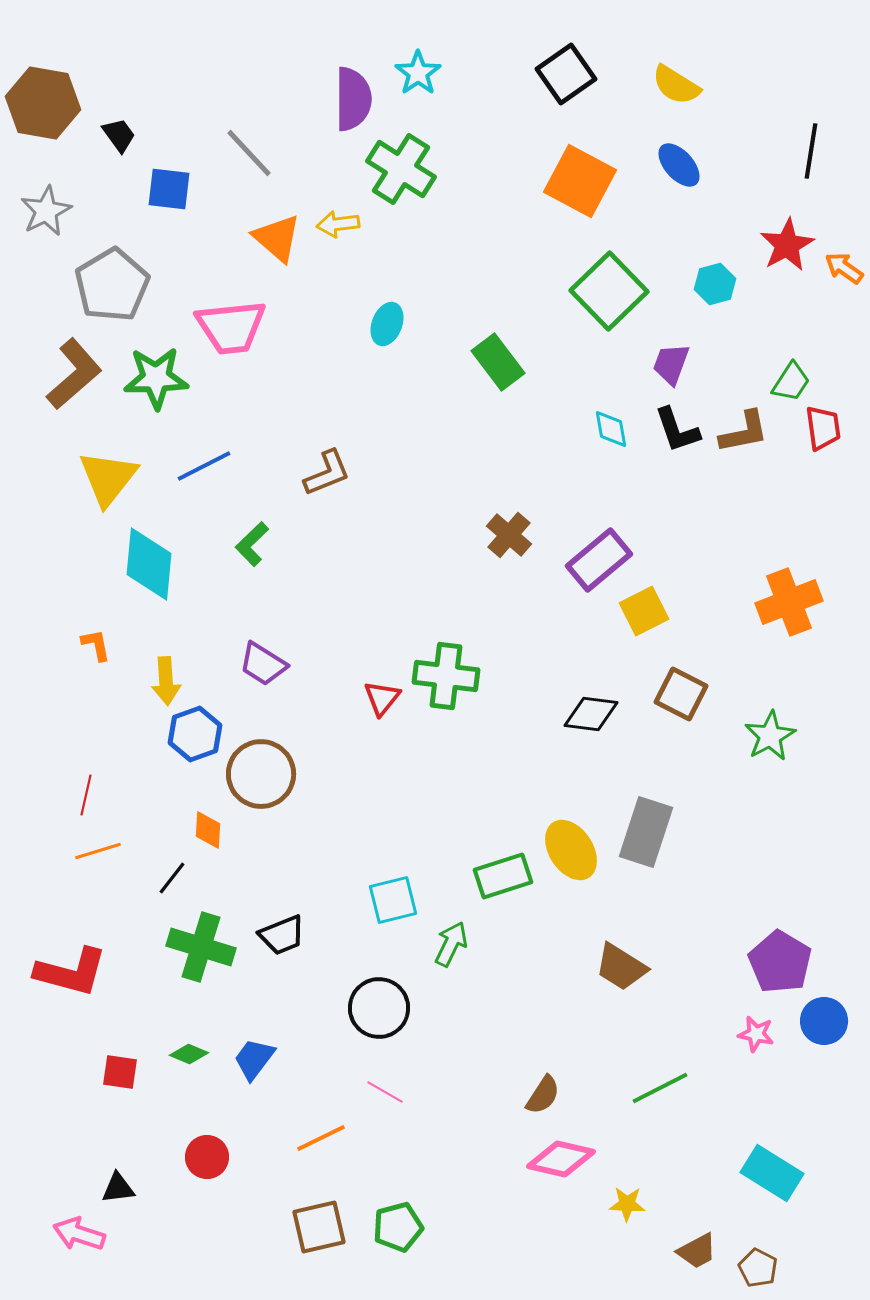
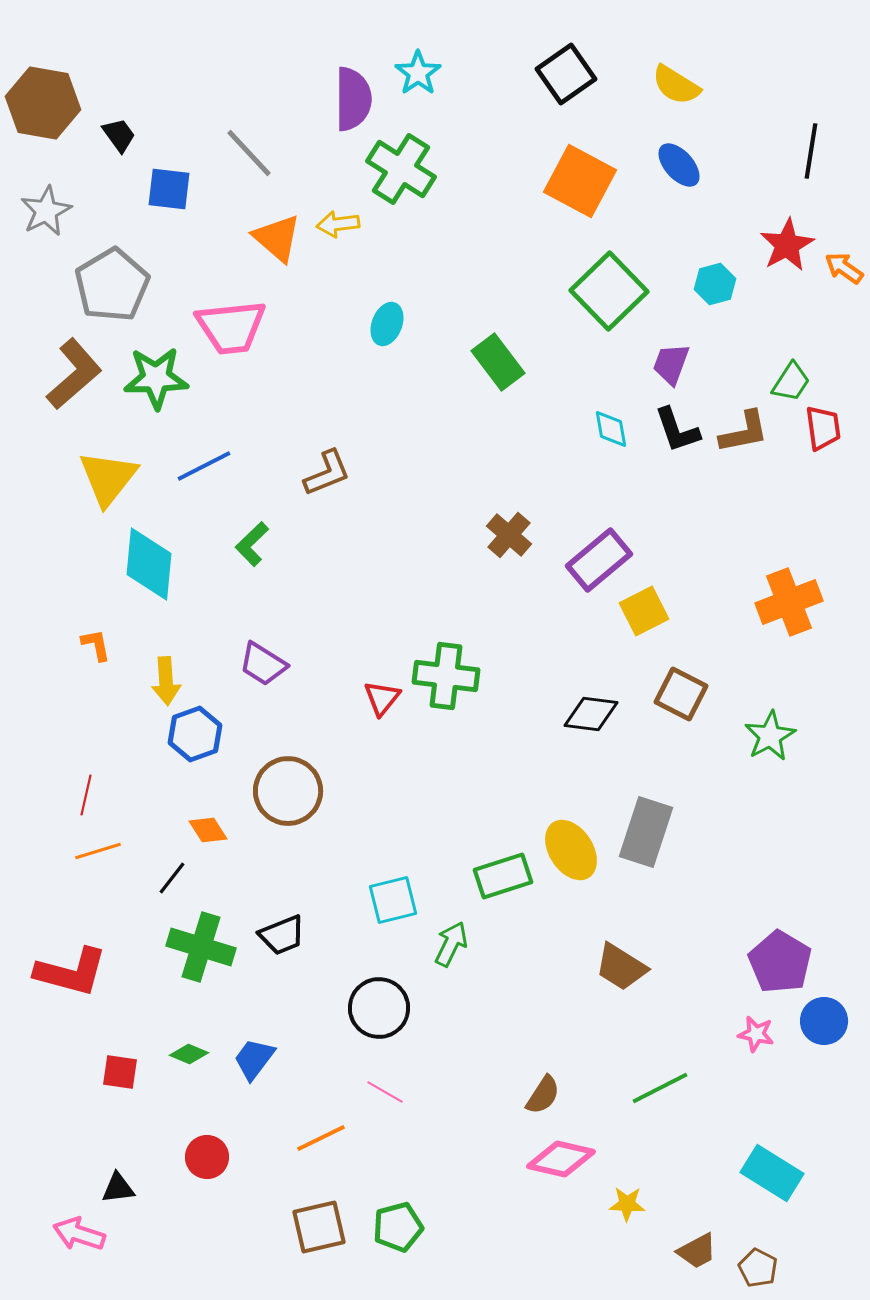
brown circle at (261, 774): moved 27 px right, 17 px down
orange diamond at (208, 830): rotated 36 degrees counterclockwise
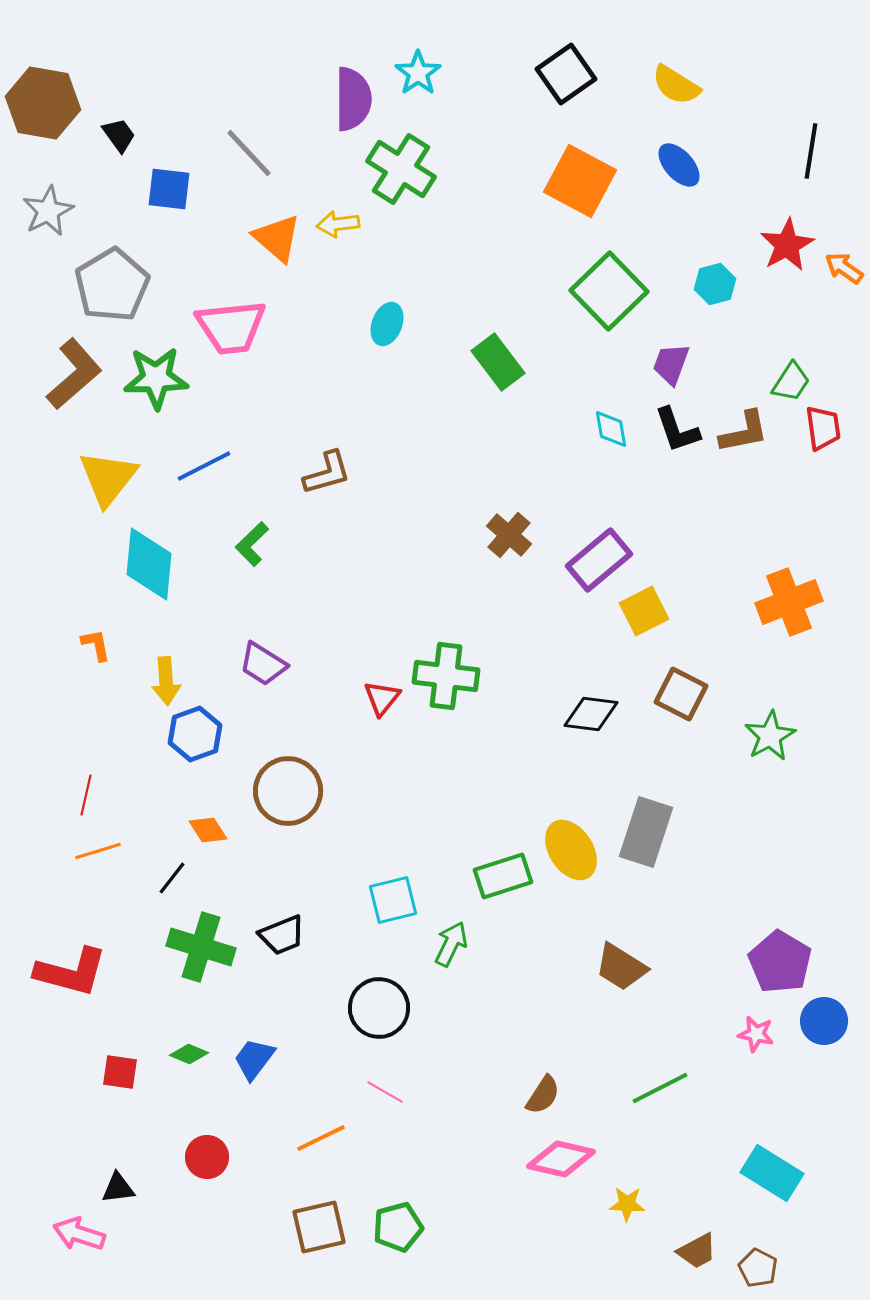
gray star at (46, 211): moved 2 px right
brown L-shape at (327, 473): rotated 6 degrees clockwise
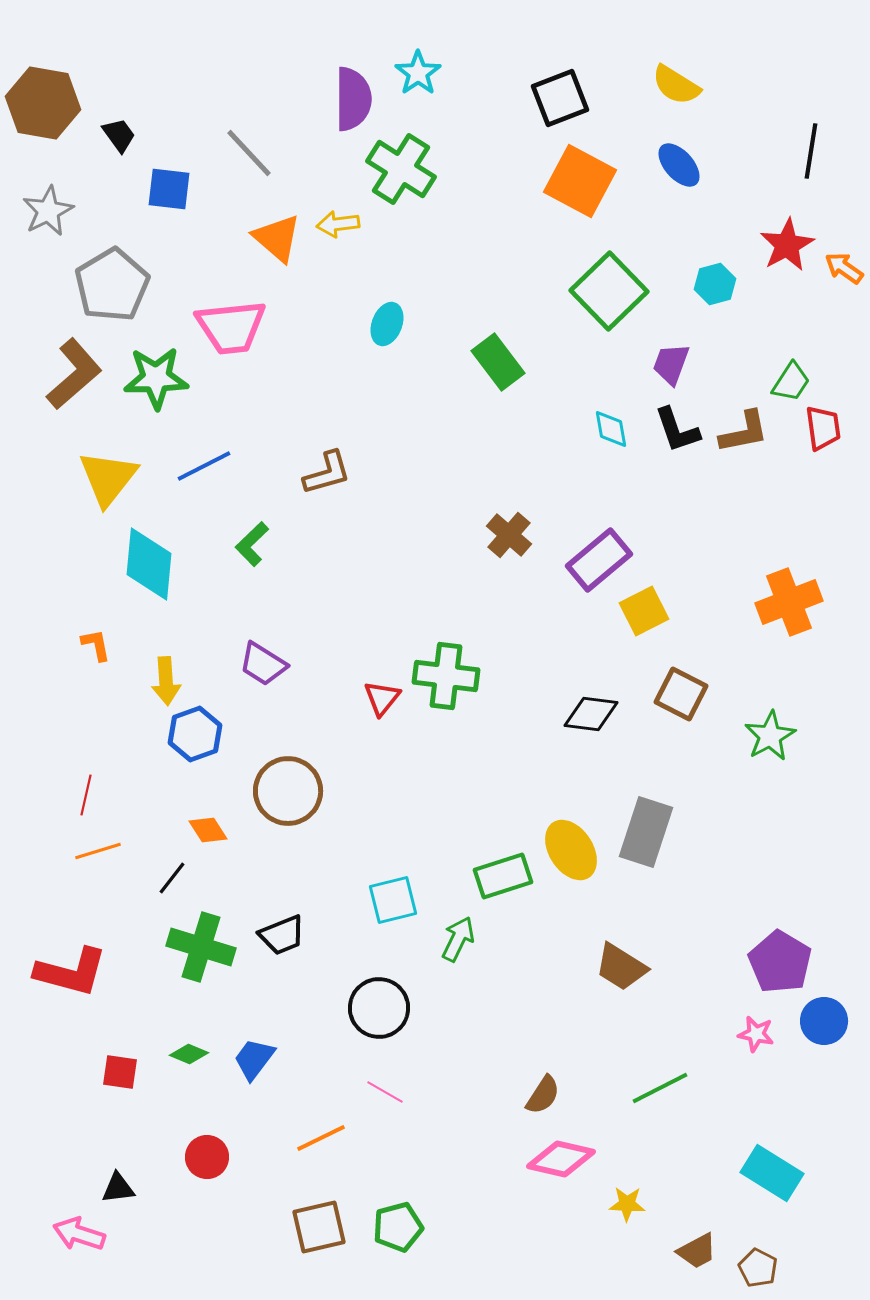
black square at (566, 74): moved 6 px left, 24 px down; rotated 14 degrees clockwise
green arrow at (451, 944): moved 7 px right, 5 px up
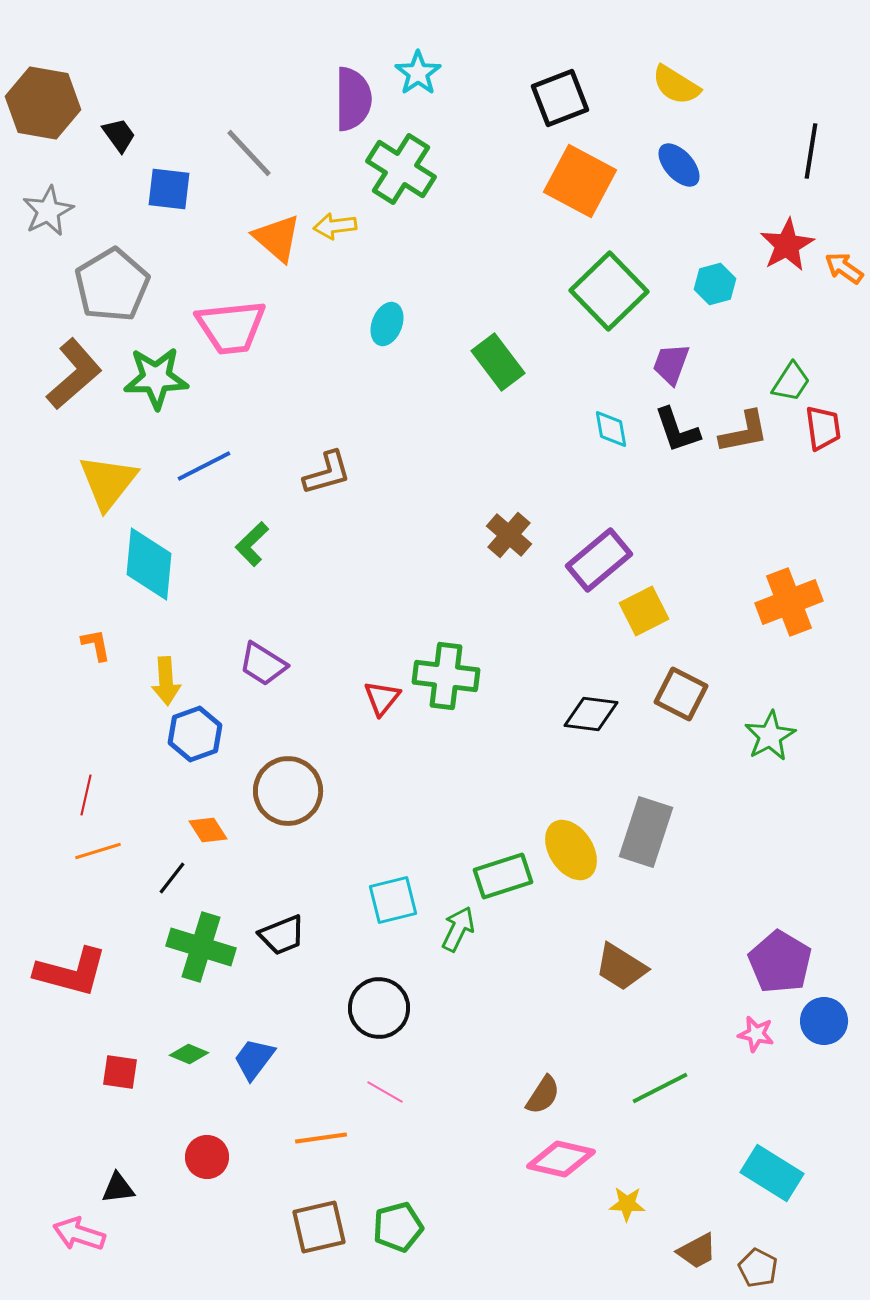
yellow arrow at (338, 224): moved 3 px left, 2 px down
yellow triangle at (108, 478): moved 4 px down
green arrow at (458, 939): moved 10 px up
orange line at (321, 1138): rotated 18 degrees clockwise
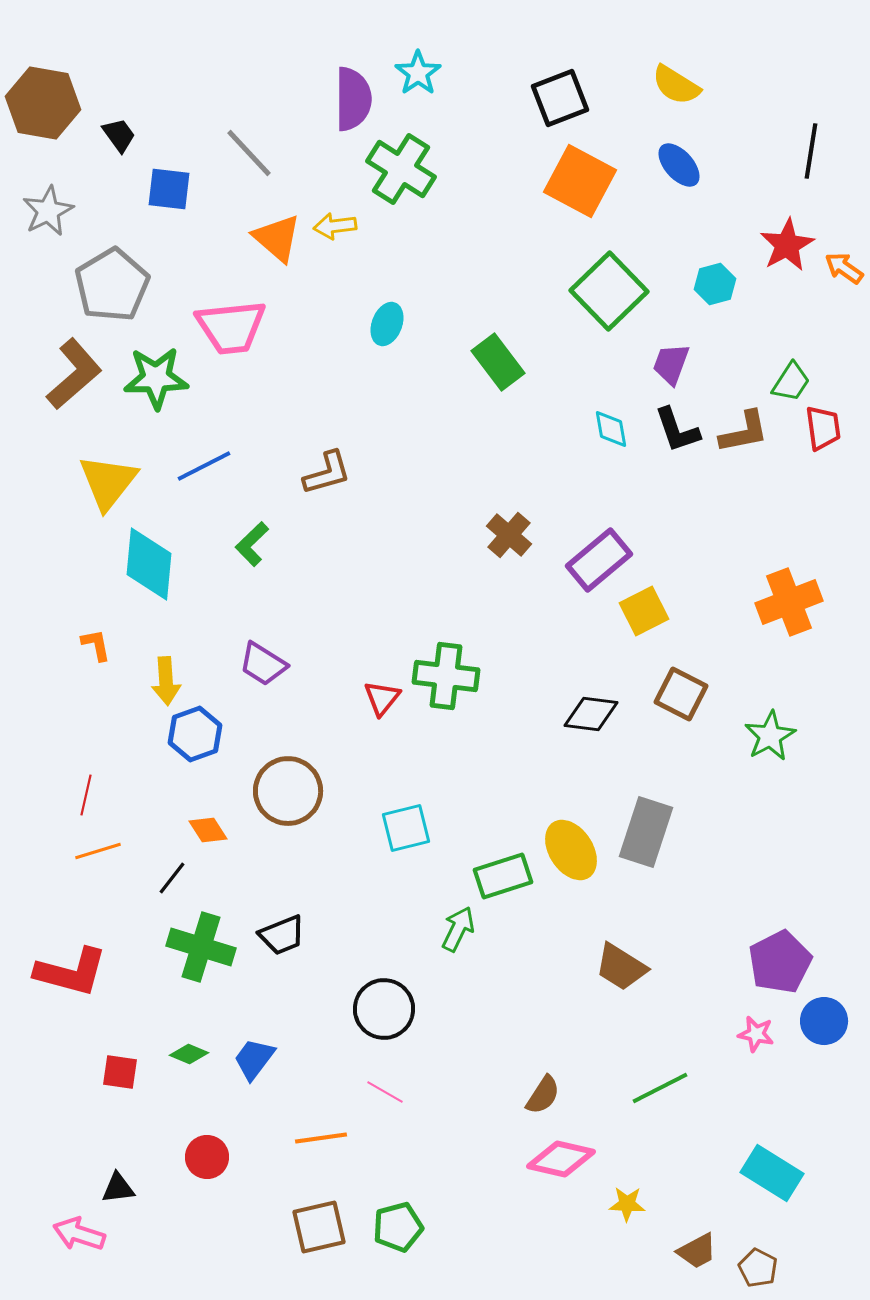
cyan square at (393, 900): moved 13 px right, 72 px up
purple pentagon at (780, 962): rotated 14 degrees clockwise
black circle at (379, 1008): moved 5 px right, 1 px down
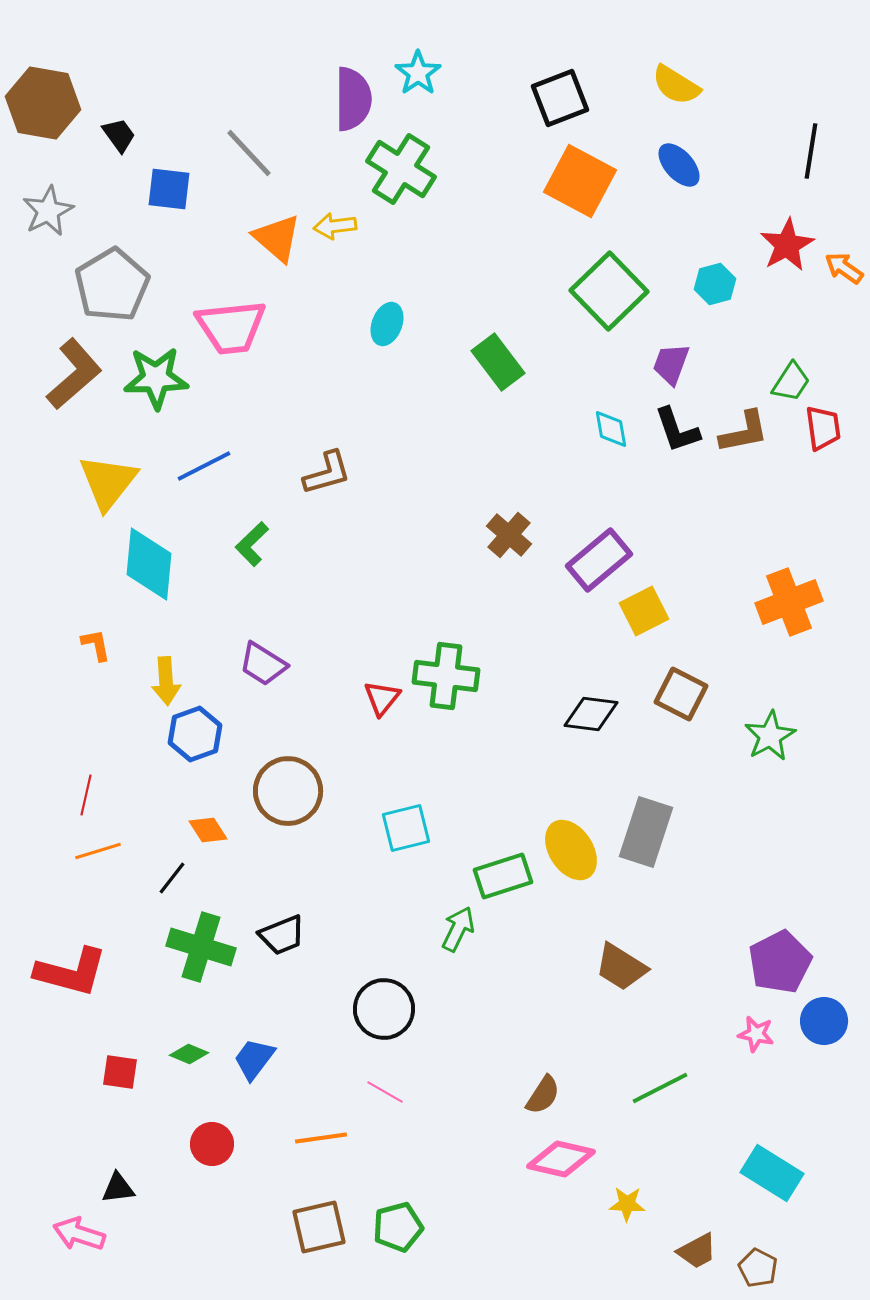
red circle at (207, 1157): moved 5 px right, 13 px up
